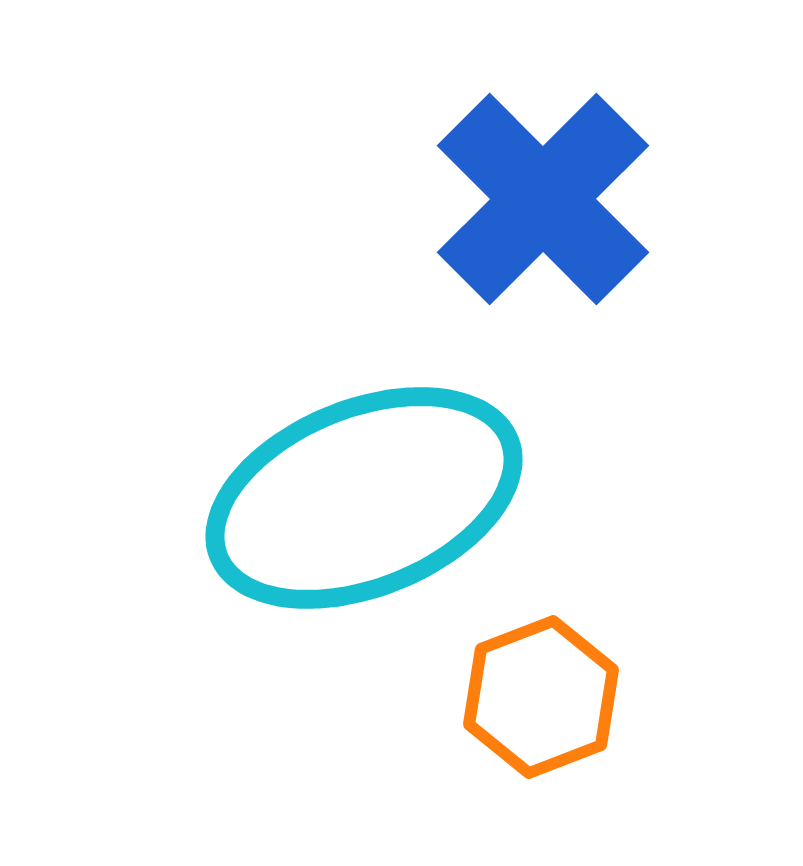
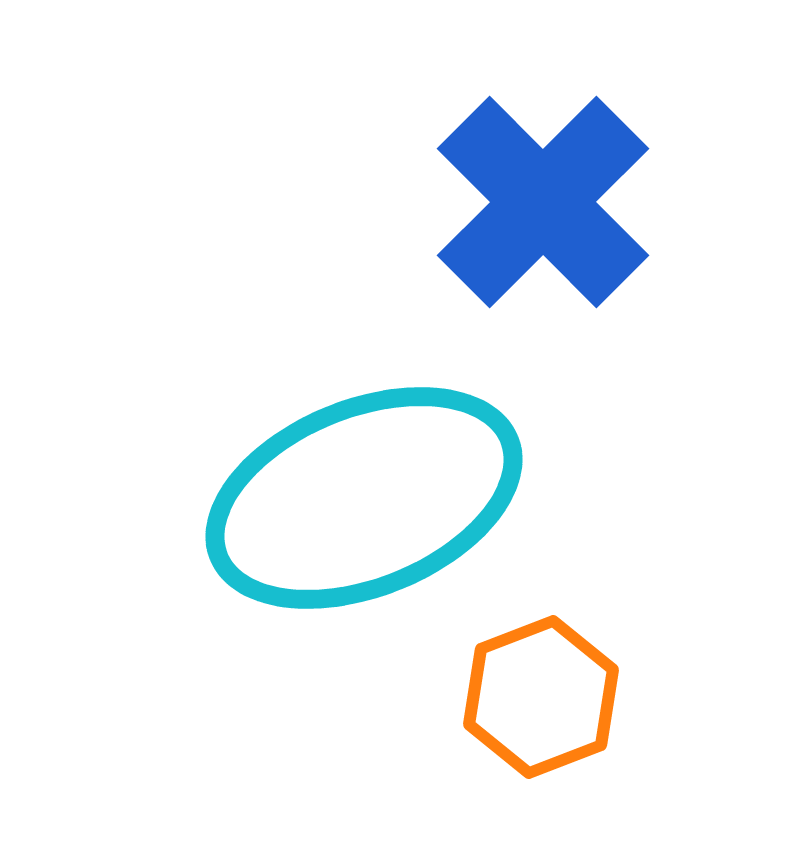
blue cross: moved 3 px down
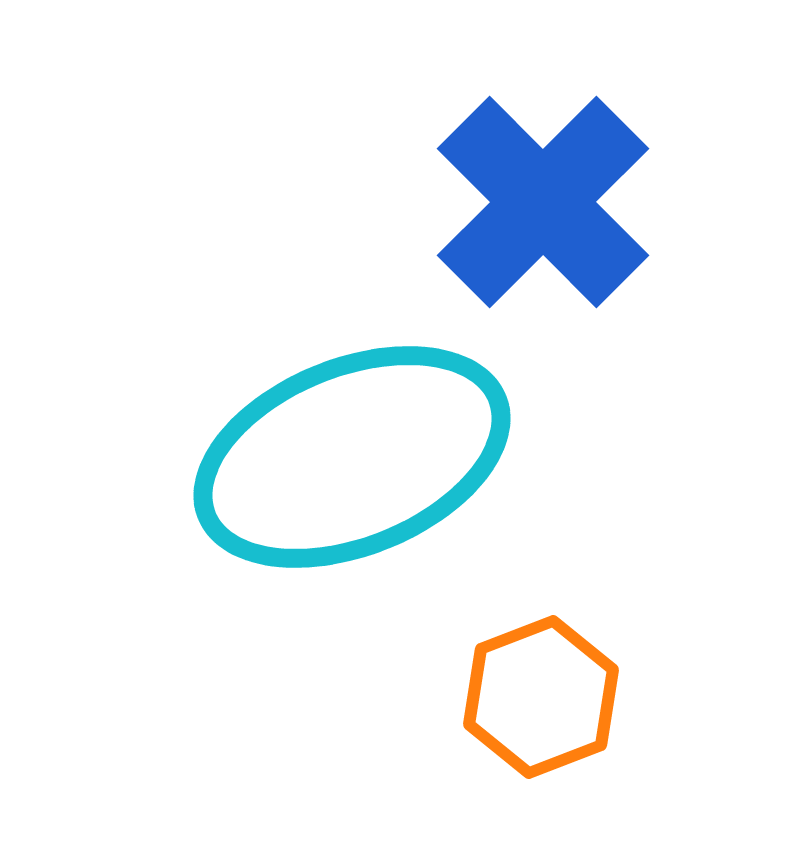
cyan ellipse: moved 12 px left, 41 px up
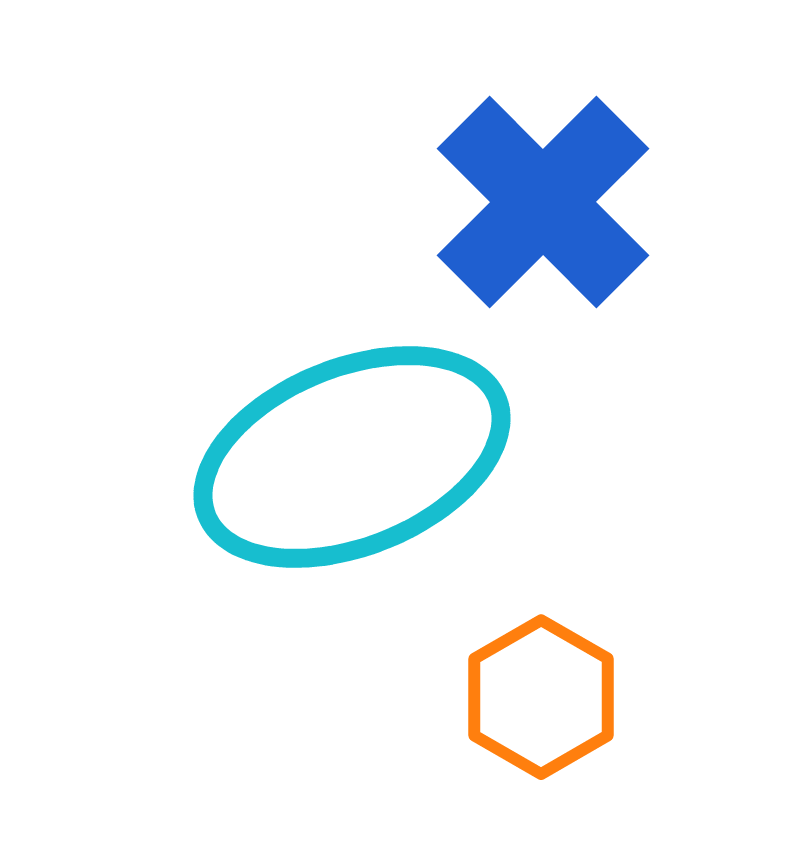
orange hexagon: rotated 9 degrees counterclockwise
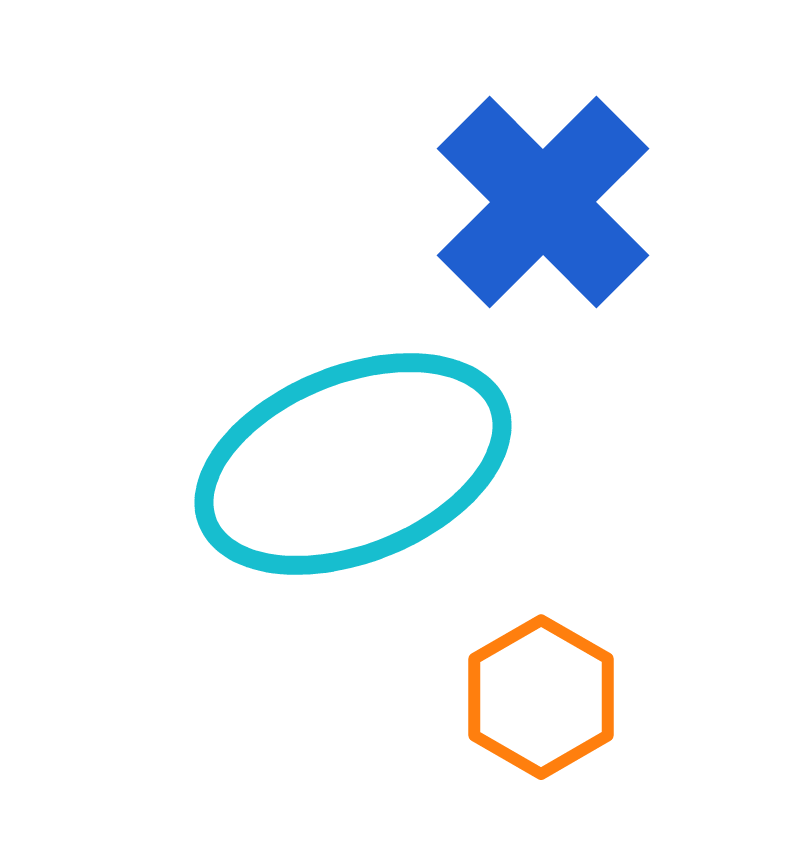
cyan ellipse: moved 1 px right, 7 px down
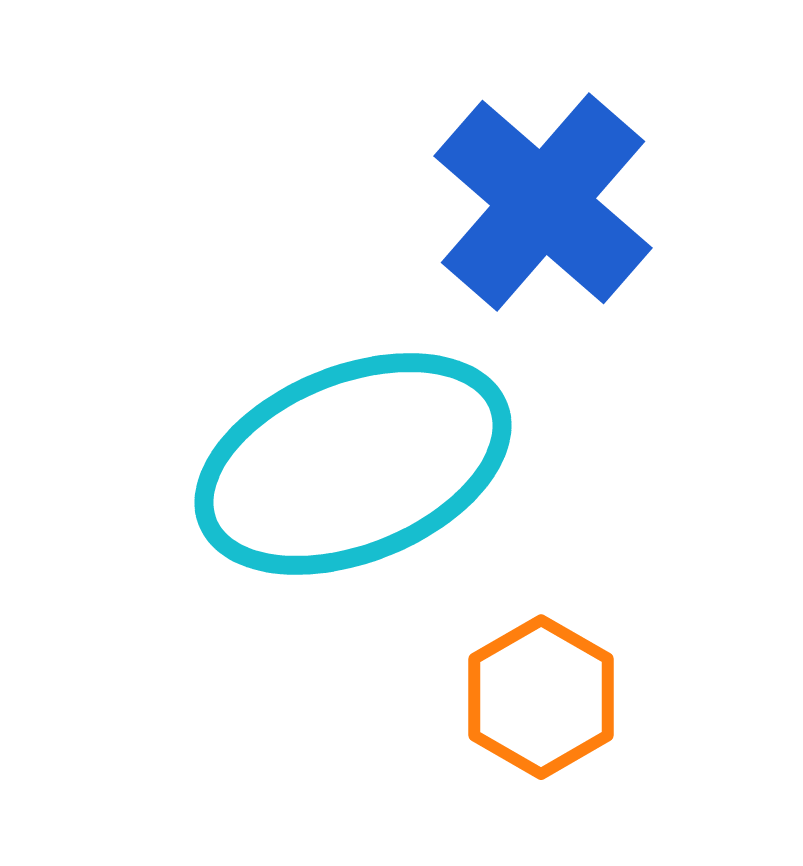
blue cross: rotated 4 degrees counterclockwise
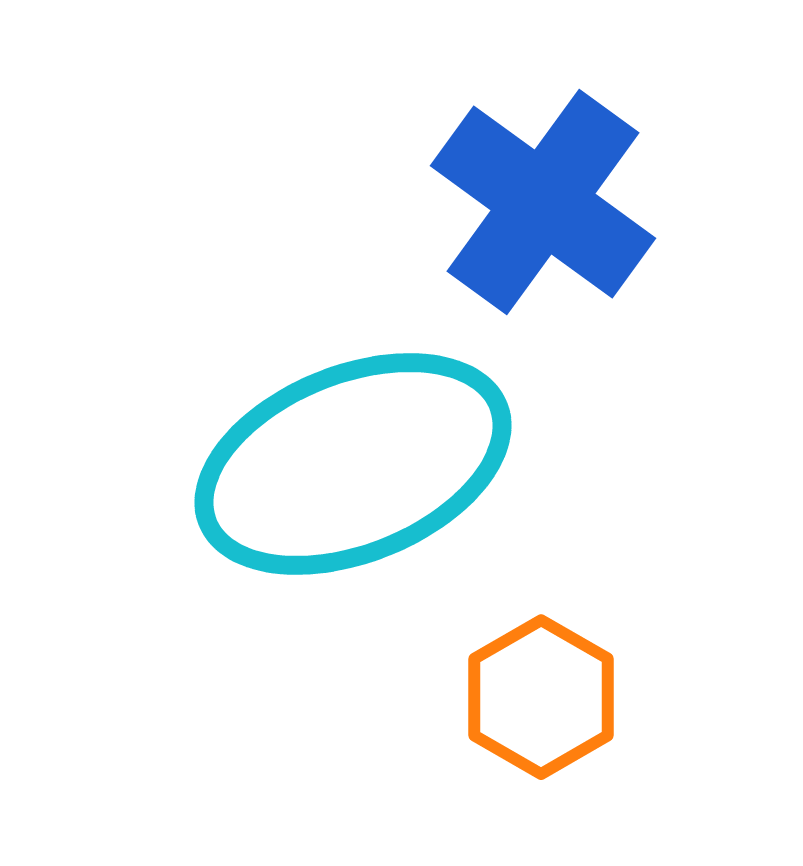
blue cross: rotated 5 degrees counterclockwise
